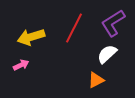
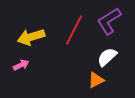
purple L-shape: moved 4 px left, 2 px up
red line: moved 2 px down
white semicircle: moved 3 px down
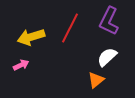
purple L-shape: rotated 32 degrees counterclockwise
red line: moved 4 px left, 2 px up
orange triangle: rotated 12 degrees counterclockwise
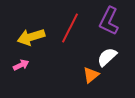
orange triangle: moved 5 px left, 5 px up
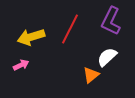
purple L-shape: moved 2 px right
red line: moved 1 px down
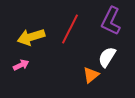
white semicircle: rotated 15 degrees counterclockwise
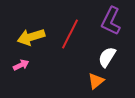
red line: moved 5 px down
orange triangle: moved 5 px right, 6 px down
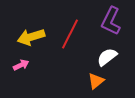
white semicircle: rotated 20 degrees clockwise
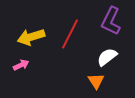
orange triangle: rotated 24 degrees counterclockwise
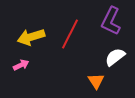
white semicircle: moved 8 px right
